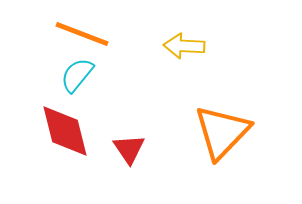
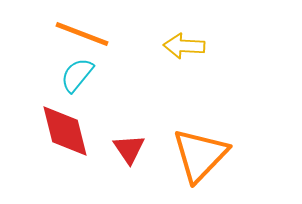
orange triangle: moved 22 px left, 23 px down
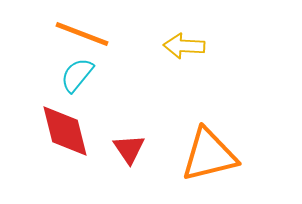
orange triangle: moved 9 px right; rotated 32 degrees clockwise
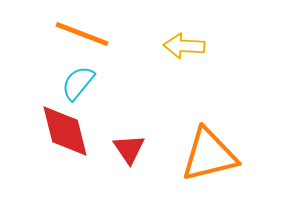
cyan semicircle: moved 1 px right, 8 px down
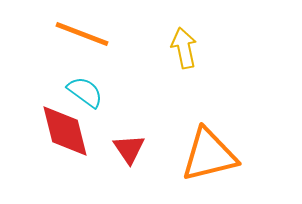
yellow arrow: moved 2 px down; rotated 75 degrees clockwise
cyan semicircle: moved 7 px right, 9 px down; rotated 87 degrees clockwise
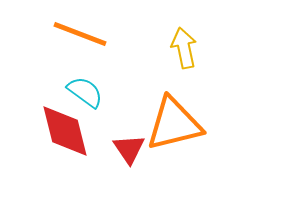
orange line: moved 2 px left
orange triangle: moved 35 px left, 31 px up
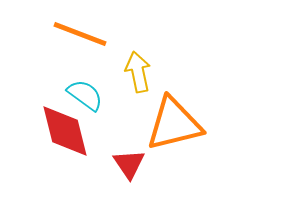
yellow arrow: moved 46 px left, 24 px down
cyan semicircle: moved 3 px down
red triangle: moved 15 px down
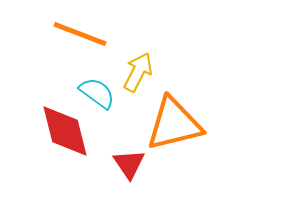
yellow arrow: rotated 39 degrees clockwise
cyan semicircle: moved 12 px right, 2 px up
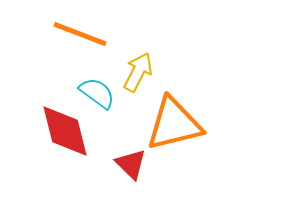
red triangle: moved 2 px right; rotated 12 degrees counterclockwise
